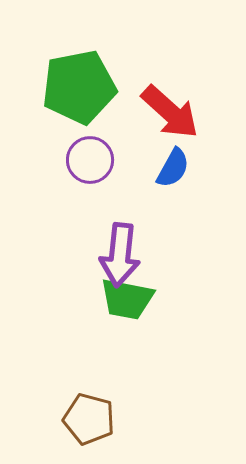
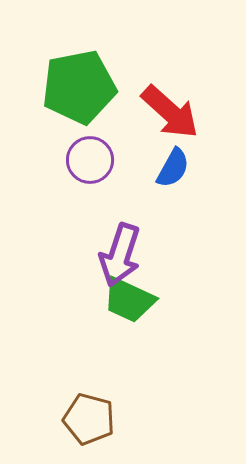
purple arrow: rotated 12 degrees clockwise
green trapezoid: moved 2 px right, 1 px down; rotated 14 degrees clockwise
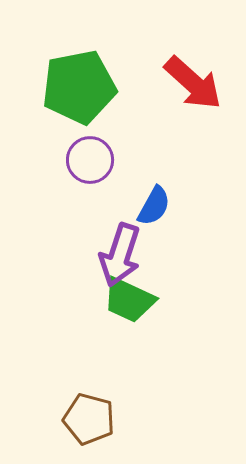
red arrow: moved 23 px right, 29 px up
blue semicircle: moved 19 px left, 38 px down
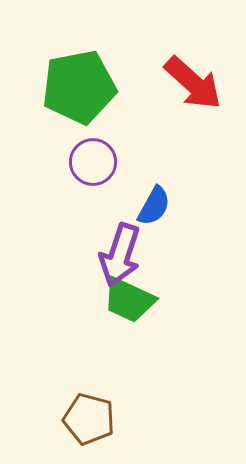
purple circle: moved 3 px right, 2 px down
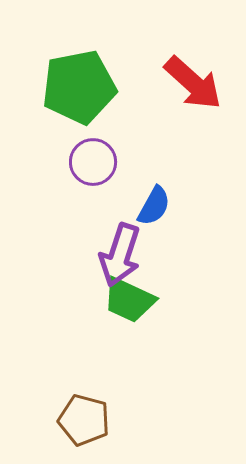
brown pentagon: moved 5 px left, 1 px down
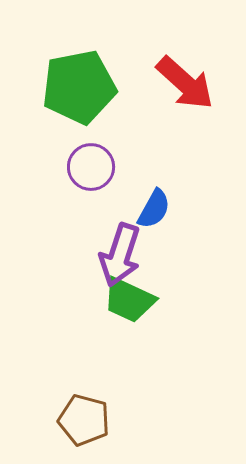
red arrow: moved 8 px left
purple circle: moved 2 px left, 5 px down
blue semicircle: moved 3 px down
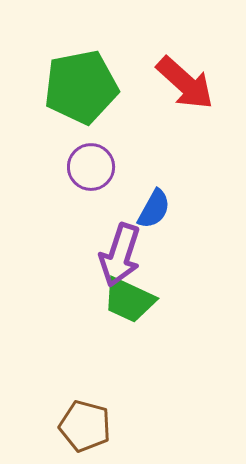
green pentagon: moved 2 px right
brown pentagon: moved 1 px right, 6 px down
